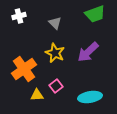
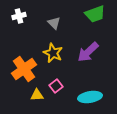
gray triangle: moved 1 px left
yellow star: moved 2 px left
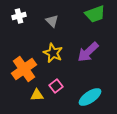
gray triangle: moved 2 px left, 2 px up
cyan ellipse: rotated 25 degrees counterclockwise
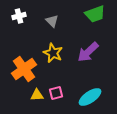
pink square: moved 7 px down; rotated 24 degrees clockwise
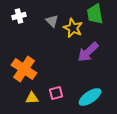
green trapezoid: rotated 100 degrees clockwise
yellow star: moved 20 px right, 25 px up
orange cross: rotated 20 degrees counterclockwise
yellow triangle: moved 5 px left, 3 px down
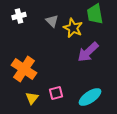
yellow triangle: rotated 48 degrees counterclockwise
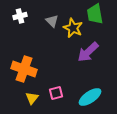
white cross: moved 1 px right
orange cross: rotated 15 degrees counterclockwise
